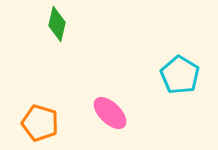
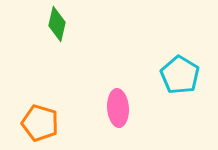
pink ellipse: moved 8 px right, 5 px up; rotated 42 degrees clockwise
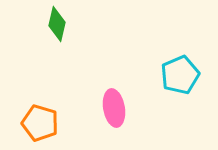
cyan pentagon: rotated 18 degrees clockwise
pink ellipse: moved 4 px left; rotated 6 degrees counterclockwise
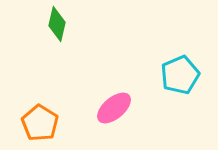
pink ellipse: rotated 60 degrees clockwise
orange pentagon: rotated 15 degrees clockwise
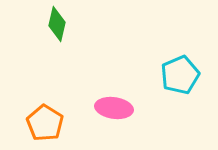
pink ellipse: rotated 48 degrees clockwise
orange pentagon: moved 5 px right
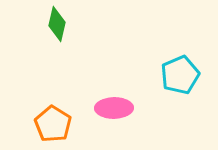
pink ellipse: rotated 9 degrees counterclockwise
orange pentagon: moved 8 px right, 1 px down
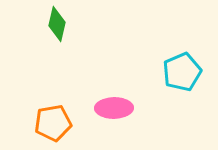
cyan pentagon: moved 2 px right, 3 px up
orange pentagon: moved 1 px up; rotated 30 degrees clockwise
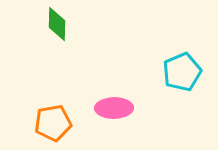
green diamond: rotated 12 degrees counterclockwise
